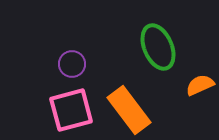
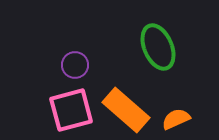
purple circle: moved 3 px right, 1 px down
orange semicircle: moved 24 px left, 34 px down
orange rectangle: moved 3 px left; rotated 12 degrees counterclockwise
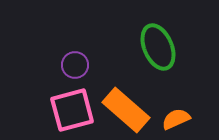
pink square: moved 1 px right
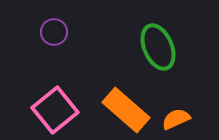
purple circle: moved 21 px left, 33 px up
pink square: moved 17 px left; rotated 24 degrees counterclockwise
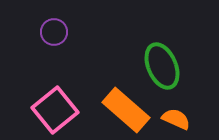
green ellipse: moved 4 px right, 19 px down
orange semicircle: rotated 48 degrees clockwise
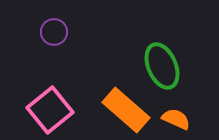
pink square: moved 5 px left
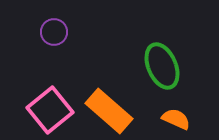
orange rectangle: moved 17 px left, 1 px down
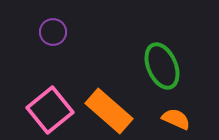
purple circle: moved 1 px left
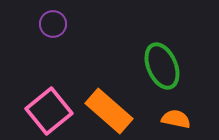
purple circle: moved 8 px up
pink square: moved 1 px left, 1 px down
orange semicircle: rotated 12 degrees counterclockwise
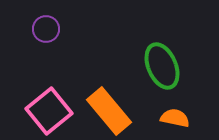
purple circle: moved 7 px left, 5 px down
orange rectangle: rotated 9 degrees clockwise
orange semicircle: moved 1 px left, 1 px up
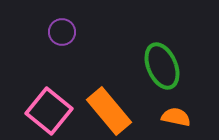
purple circle: moved 16 px right, 3 px down
pink square: rotated 12 degrees counterclockwise
orange semicircle: moved 1 px right, 1 px up
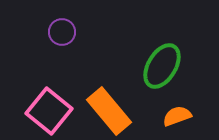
green ellipse: rotated 54 degrees clockwise
orange semicircle: moved 1 px right, 1 px up; rotated 32 degrees counterclockwise
